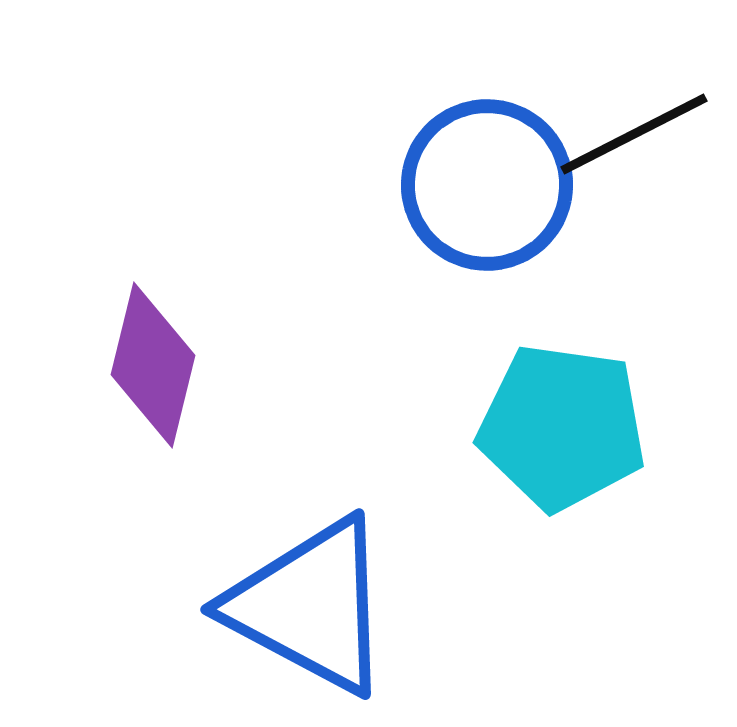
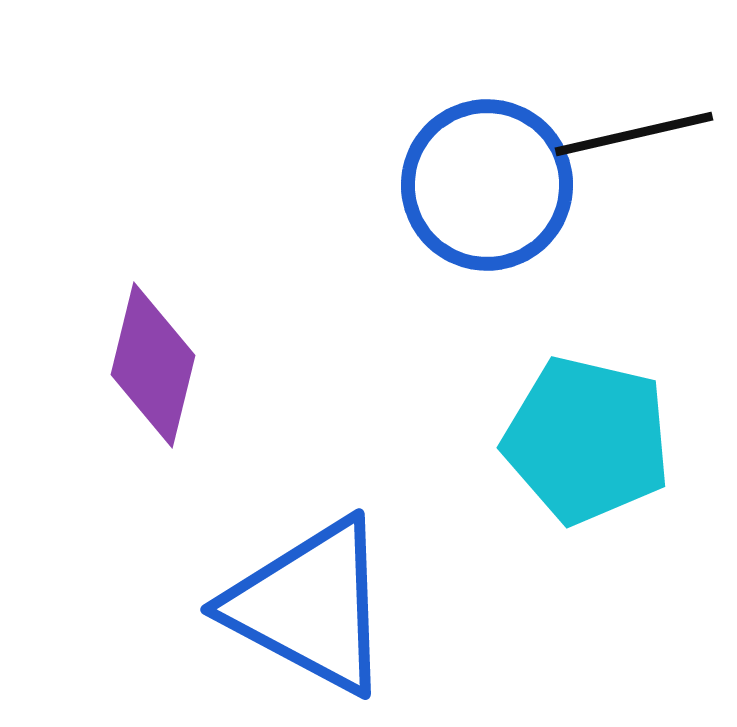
black line: rotated 14 degrees clockwise
cyan pentagon: moved 25 px right, 13 px down; rotated 5 degrees clockwise
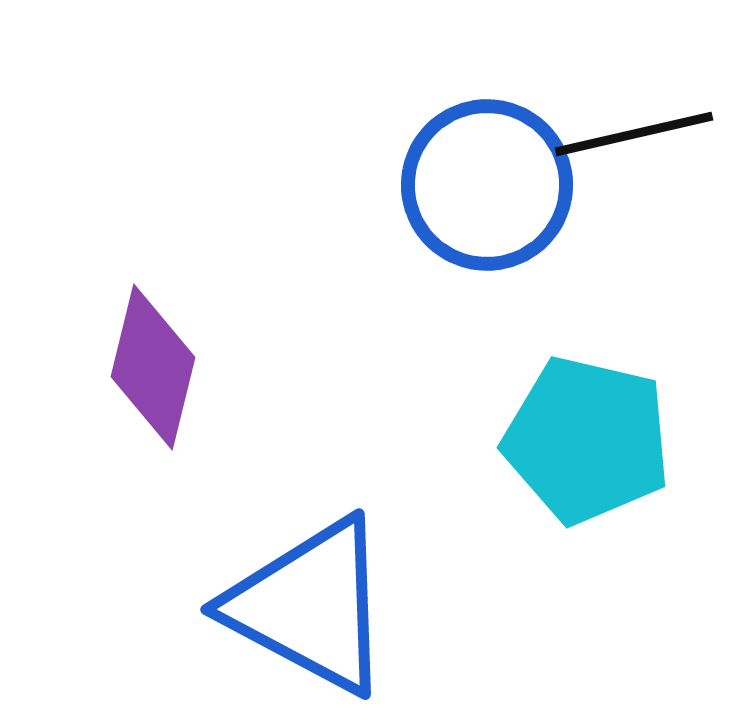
purple diamond: moved 2 px down
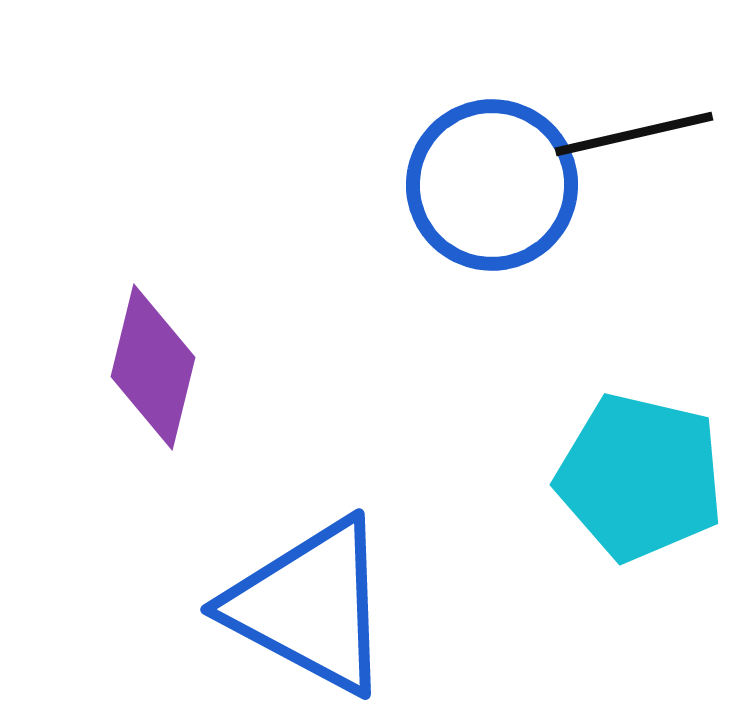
blue circle: moved 5 px right
cyan pentagon: moved 53 px right, 37 px down
